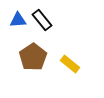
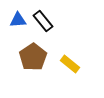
black rectangle: moved 1 px right, 1 px down
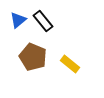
blue triangle: rotated 36 degrees counterclockwise
brown pentagon: rotated 16 degrees counterclockwise
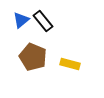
blue triangle: moved 3 px right
yellow rectangle: rotated 24 degrees counterclockwise
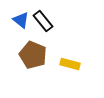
blue triangle: rotated 42 degrees counterclockwise
brown pentagon: moved 2 px up
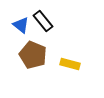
blue triangle: moved 5 px down
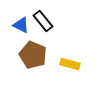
blue triangle: rotated 12 degrees counterclockwise
